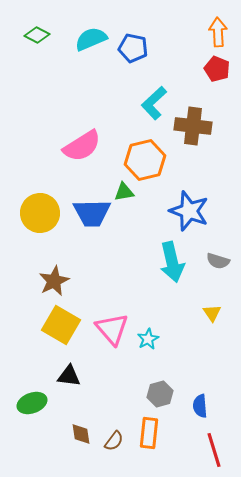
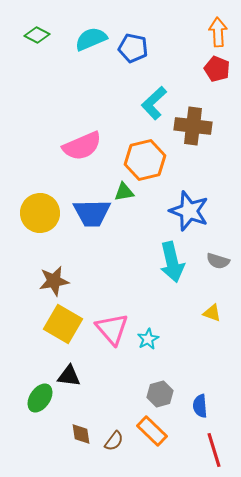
pink semicircle: rotated 9 degrees clockwise
brown star: rotated 16 degrees clockwise
yellow triangle: rotated 36 degrees counterclockwise
yellow square: moved 2 px right, 1 px up
green ellipse: moved 8 px right, 5 px up; rotated 36 degrees counterclockwise
orange rectangle: moved 3 px right, 2 px up; rotated 52 degrees counterclockwise
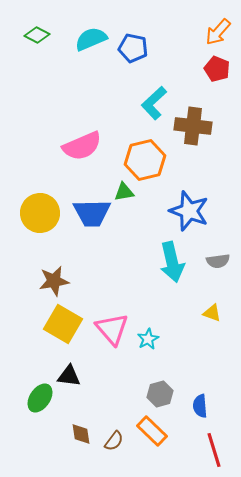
orange arrow: rotated 136 degrees counterclockwise
gray semicircle: rotated 25 degrees counterclockwise
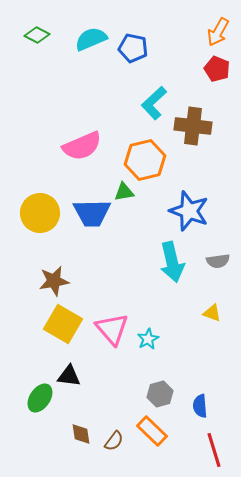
orange arrow: rotated 12 degrees counterclockwise
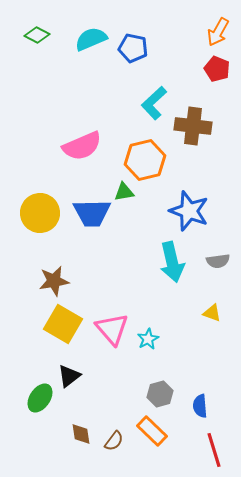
black triangle: rotated 45 degrees counterclockwise
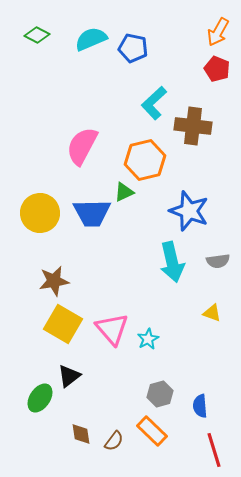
pink semicircle: rotated 141 degrees clockwise
green triangle: rotated 15 degrees counterclockwise
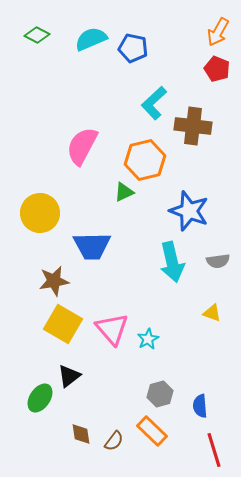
blue trapezoid: moved 33 px down
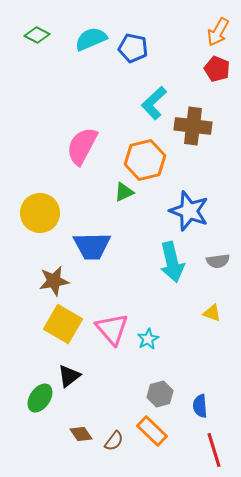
brown diamond: rotated 25 degrees counterclockwise
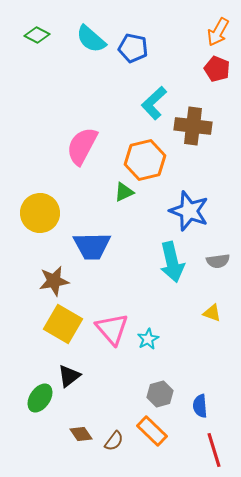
cyan semicircle: rotated 116 degrees counterclockwise
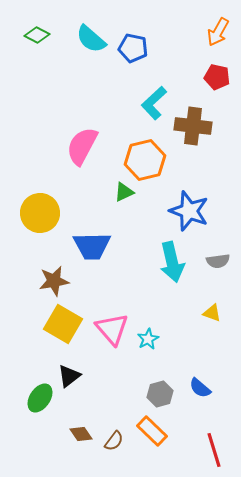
red pentagon: moved 8 px down; rotated 10 degrees counterclockwise
blue semicircle: moved 18 px up; rotated 45 degrees counterclockwise
